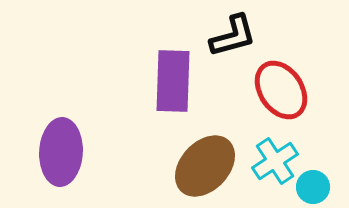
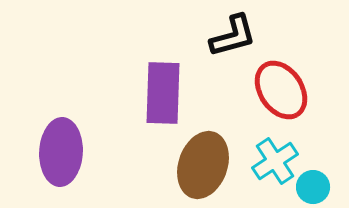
purple rectangle: moved 10 px left, 12 px down
brown ellipse: moved 2 px left, 1 px up; rotated 24 degrees counterclockwise
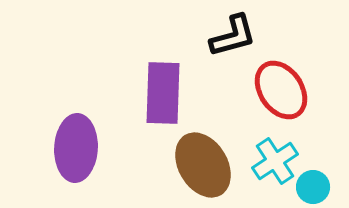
purple ellipse: moved 15 px right, 4 px up
brown ellipse: rotated 50 degrees counterclockwise
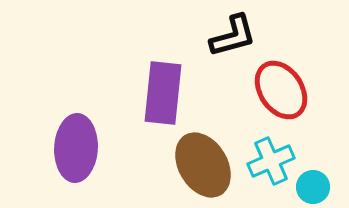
purple rectangle: rotated 4 degrees clockwise
cyan cross: moved 4 px left; rotated 9 degrees clockwise
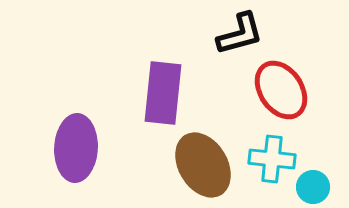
black L-shape: moved 7 px right, 2 px up
cyan cross: moved 1 px right, 2 px up; rotated 30 degrees clockwise
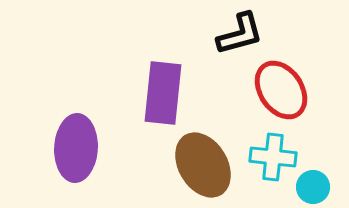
cyan cross: moved 1 px right, 2 px up
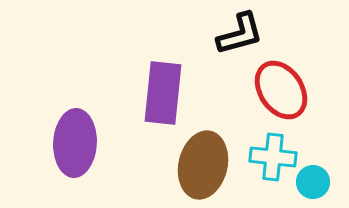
purple ellipse: moved 1 px left, 5 px up
brown ellipse: rotated 44 degrees clockwise
cyan circle: moved 5 px up
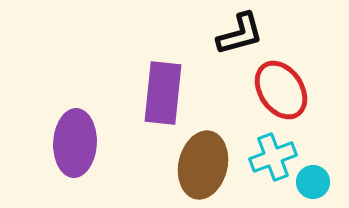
cyan cross: rotated 27 degrees counterclockwise
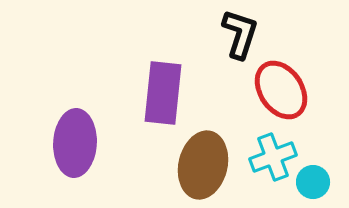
black L-shape: rotated 57 degrees counterclockwise
